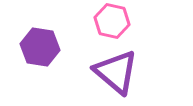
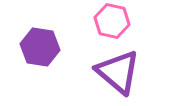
purple triangle: moved 2 px right
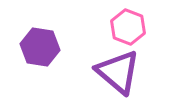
pink hexagon: moved 16 px right, 6 px down; rotated 8 degrees clockwise
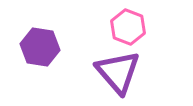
purple triangle: rotated 9 degrees clockwise
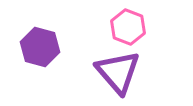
purple hexagon: rotated 6 degrees clockwise
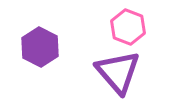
purple hexagon: rotated 12 degrees clockwise
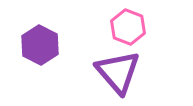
purple hexagon: moved 2 px up
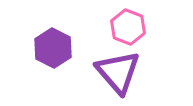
purple hexagon: moved 13 px right, 3 px down
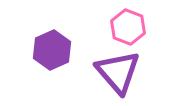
purple hexagon: moved 1 px left, 2 px down; rotated 9 degrees clockwise
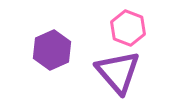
pink hexagon: moved 1 px down
